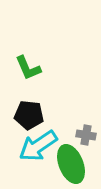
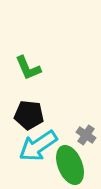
gray cross: rotated 24 degrees clockwise
green ellipse: moved 1 px left, 1 px down
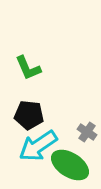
gray cross: moved 1 px right, 3 px up
green ellipse: rotated 36 degrees counterclockwise
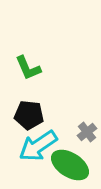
gray cross: rotated 18 degrees clockwise
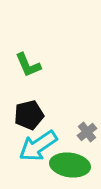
green L-shape: moved 3 px up
black pentagon: rotated 20 degrees counterclockwise
green ellipse: rotated 24 degrees counterclockwise
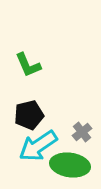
gray cross: moved 5 px left
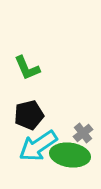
green L-shape: moved 1 px left, 3 px down
gray cross: moved 1 px right, 1 px down
green ellipse: moved 10 px up
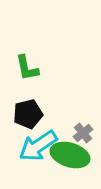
green L-shape: rotated 12 degrees clockwise
black pentagon: moved 1 px left, 1 px up
green ellipse: rotated 9 degrees clockwise
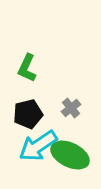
green L-shape: rotated 36 degrees clockwise
gray cross: moved 12 px left, 25 px up
green ellipse: rotated 9 degrees clockwise
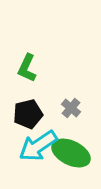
gray cross: rotated 12 degrees counterclockwise
green ellipse: moved 1 px right, 2 px up
